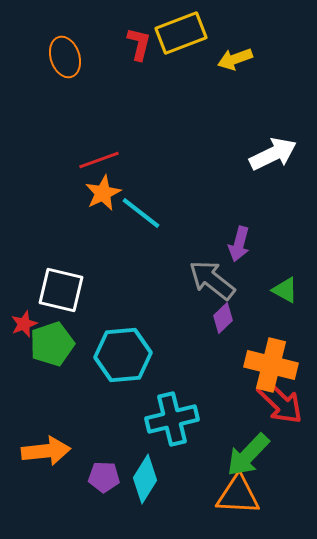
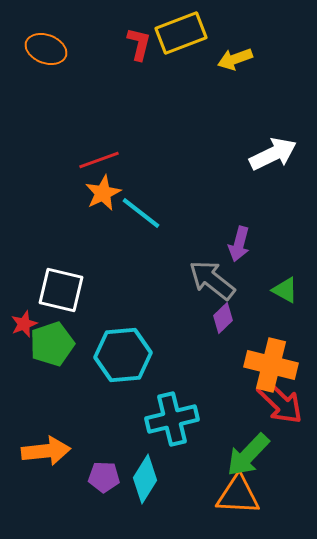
orange ellipse: moved 19 px left, 8 px up; rotated 51 degrees counterclockwise
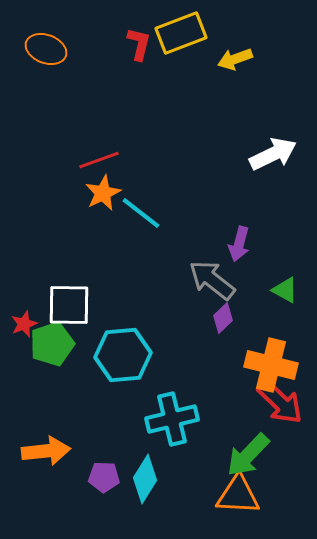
white square: moved 8 px right, 15 px down; rotated 12 degrees counterclockwise
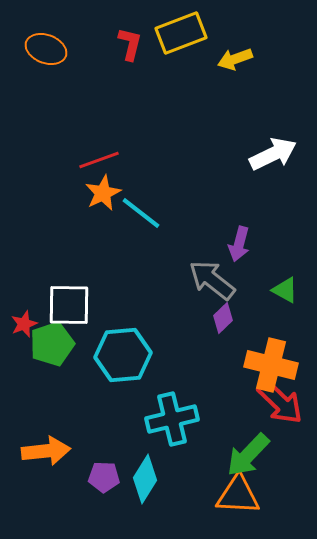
red L-shape: moved 9 px left
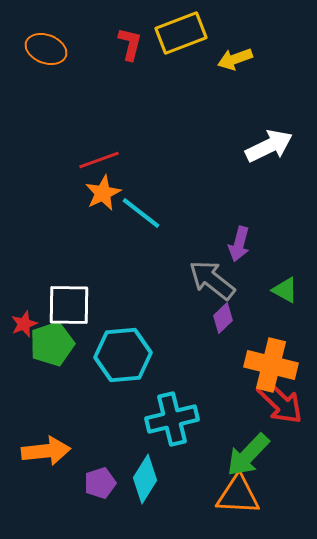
white arrow: moved 4 px left, 8 px up
purple pentagon: moved 4 px left, 6 px down; rotated 20 degrees counterclockwise
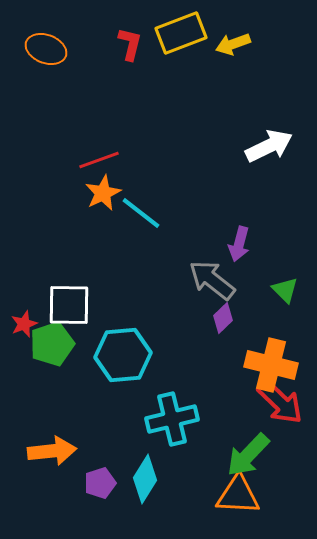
yellow arrow: moved 2 px left, 15 px up
green triangle: rotated 16 degrees clockwise
orange arrow: moved 6 px right
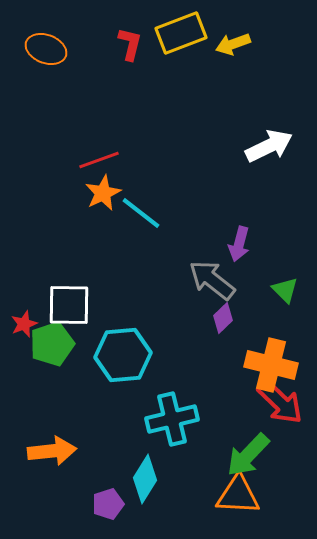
purple pentagon: moved 8 px right, 21 px down
